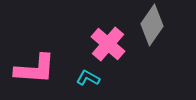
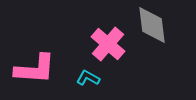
gray diamond: rotated 42 degrees counterclockwise
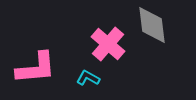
pink L-shape: moved 1 px right, 1 px up; rotated 9 degrees counterclockwise
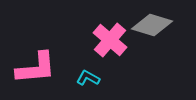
gray diamond: rotated 66 degrees counterclockwise
pink cross: moved 2 px right, 4 px up
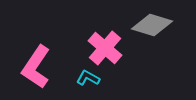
pink cross: moved 5 px left, 8 px down
pink L-shape: moved 1 px up; rotated 129 degrees clockwise
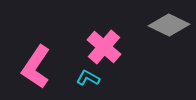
gray diamond: moved 17 px right; rotated 9 degrees clockwise
pink cross: moved 1 px left, 1 px up
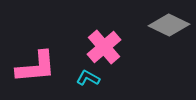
pink cross: rotated 8 degrees clockwise
pink L-shape: rotated 129 degrees counterclockwise
